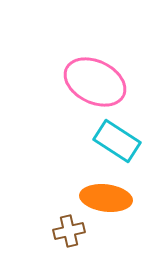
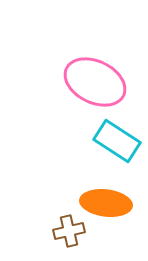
orange ellipse: moved 5 px down
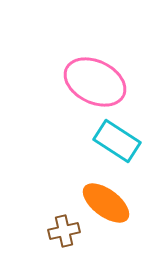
orange ellipse: rotated 30 degrees clockwise
brown cross: moved 5 px left
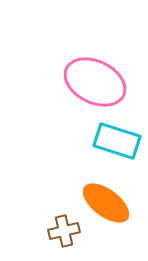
cyan rectangle: rotated 15 degrees counterclockwise
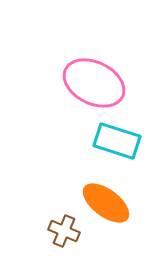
pink ellipse: moved 1 px left, 1 px down
brown cross: rotated 36 degrees clockwise
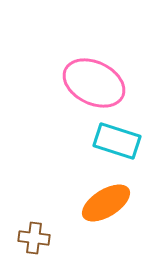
orange ellipse: rotated 69 degrees counterclockwise
brown cross: moved 30 px left, 7 px down; rotated 16 degrees counterclockwise
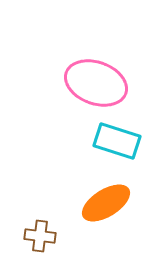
pink ellipse: moved 2 px right; rotated 6 degrees counterclockwise
brown cross: moved 6 px right, 2 px up
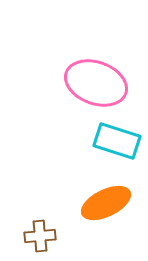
orange ellipse: rotated 6 degrees clockwise
brown cross: rotated 12 degrees counterclockwise
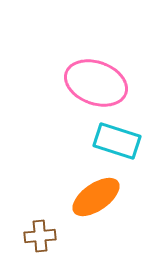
orange ellipse: moved 10 px left, 6 px up; rotated 9 degrees counterclockwise
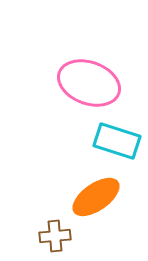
pink ellipse: moved 7 px left
brown cross: moved 15 px right
